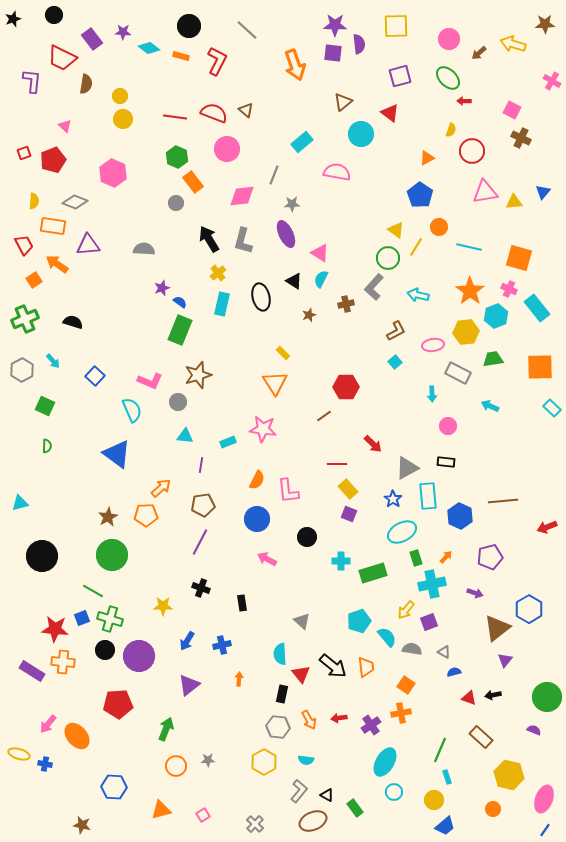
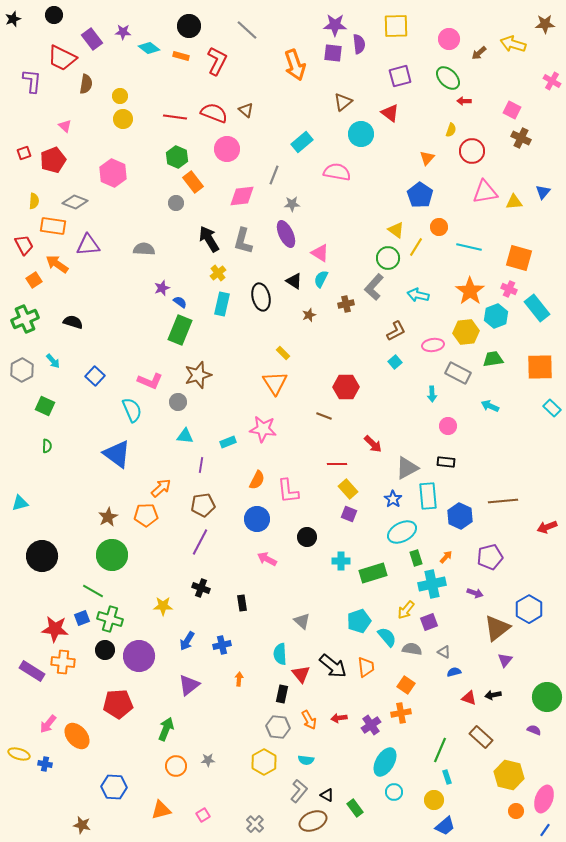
orange triangle at (427, 158): rotated 21 degrees counterclockwise
brown line at (324, 416): rotated 56 degrees clockwise
orange circle at (493, 809): moved 23 px right, 2 px down
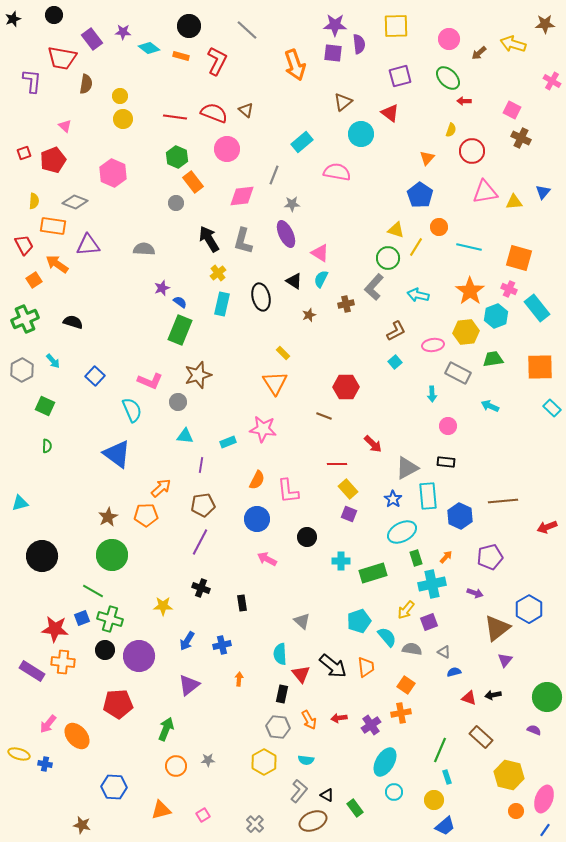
red trapezoid at (62, 58): rotated 16 degrees counterclockwise
yellow triangle at (396, 230): rotated 18 degrees counterclockwise
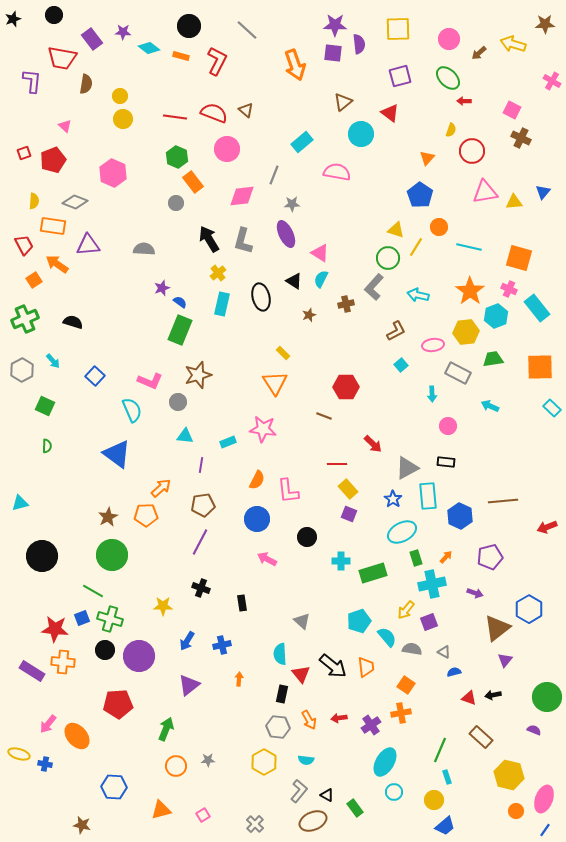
yellow square at (396, 26): moved 2 px right, 3 px down
cyan square at (395, 362): moved 6 px right, 3 px down
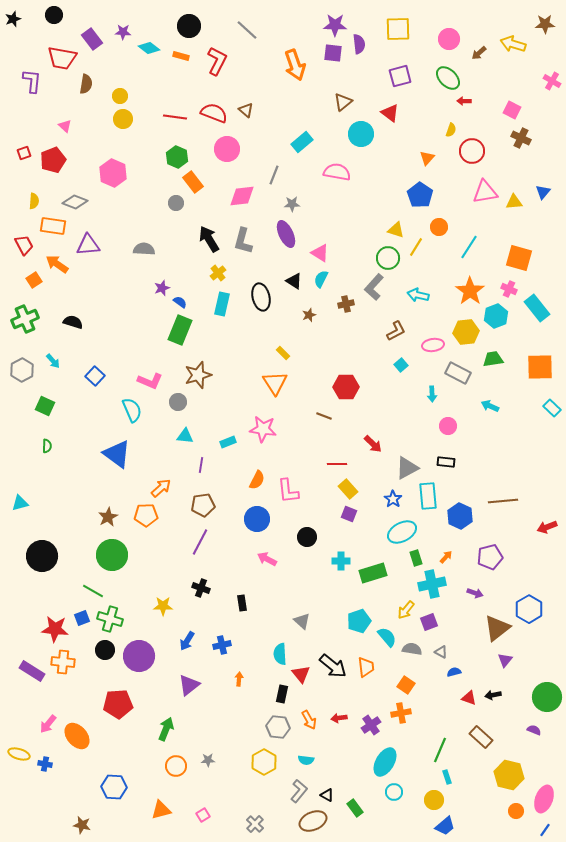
cyan line at (469, 247): rotated 70 degrees counterclockwise
gray triangle at (444, 652): moved 3 px left
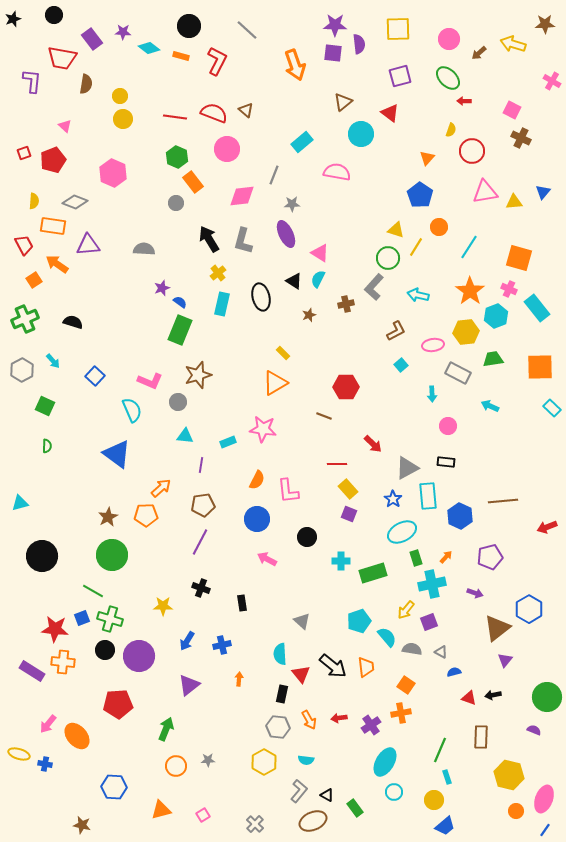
cyan semicircle at (321, 279): moved 3 px left
orange triangle at (275, 383): rotated 32 degrees clockwise
brown rectangle at (481, 737): rotated 50 degrees clockwise
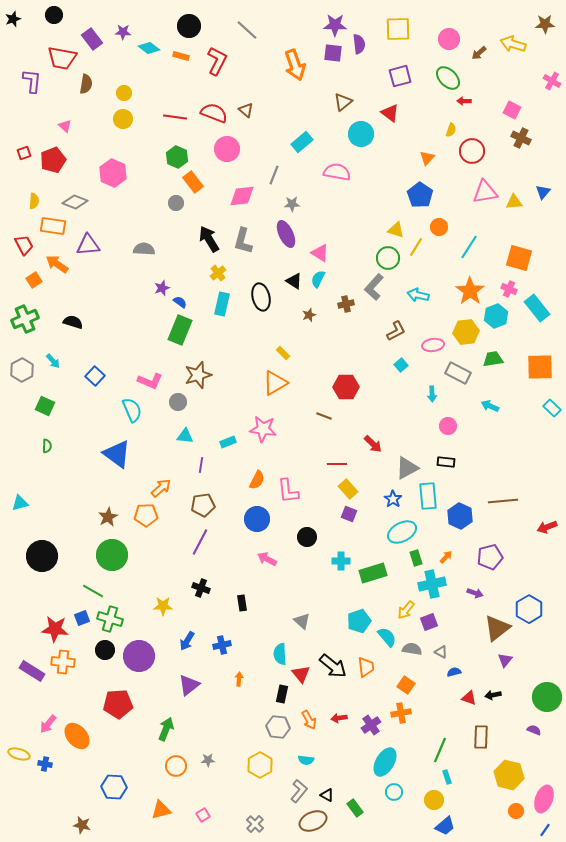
yellow circle at (120, 96): moved 4 px right, 3 px up
yellow hexagon at (264, 762): moved 4 px left, 3 px down
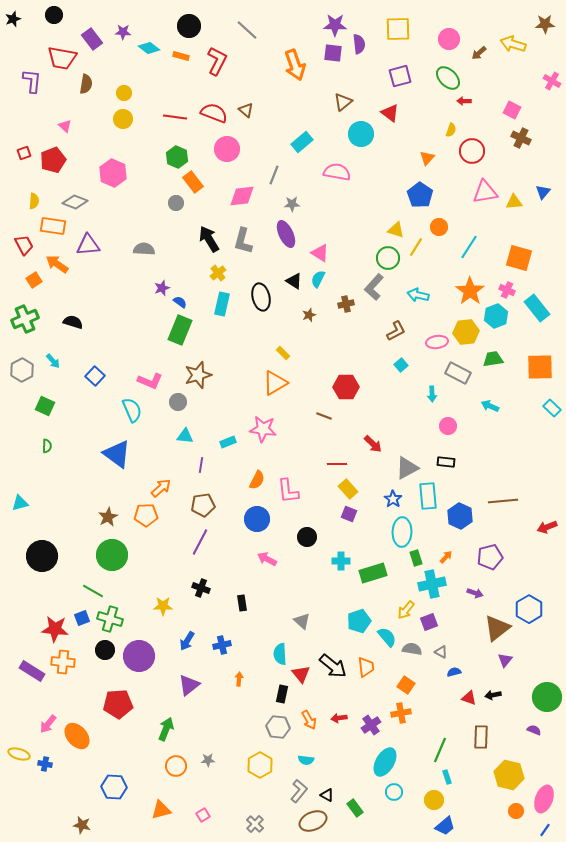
pink cross at (509, 289): moved 2 px left, 1 px down
pink ellipse at (433, 345): moved 4 px right, 3 px up
cyan ellipse at (402, 532): rotated 60 degrees counterclockwise
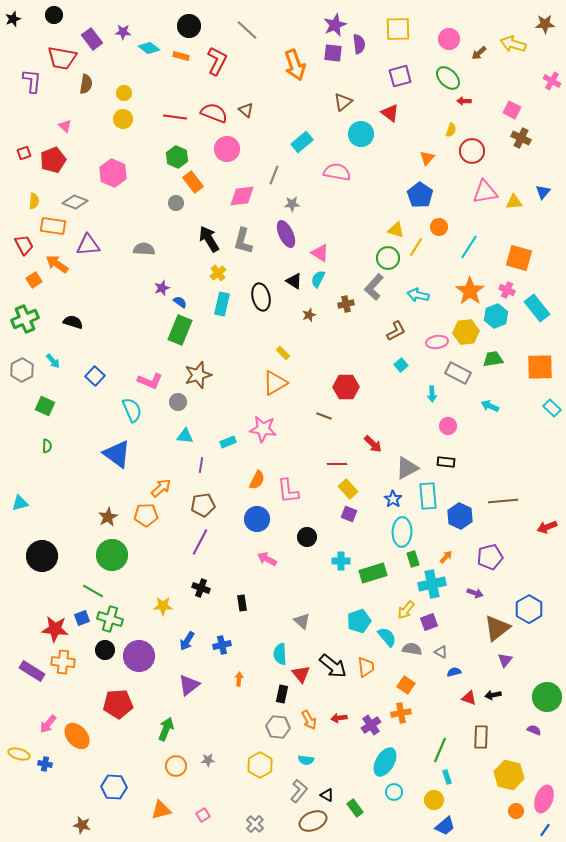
purple star at (335, 25): rotated 25 degrees counterclockwise
green rectangle at (416, 558): moved 3 px left, 1 px down
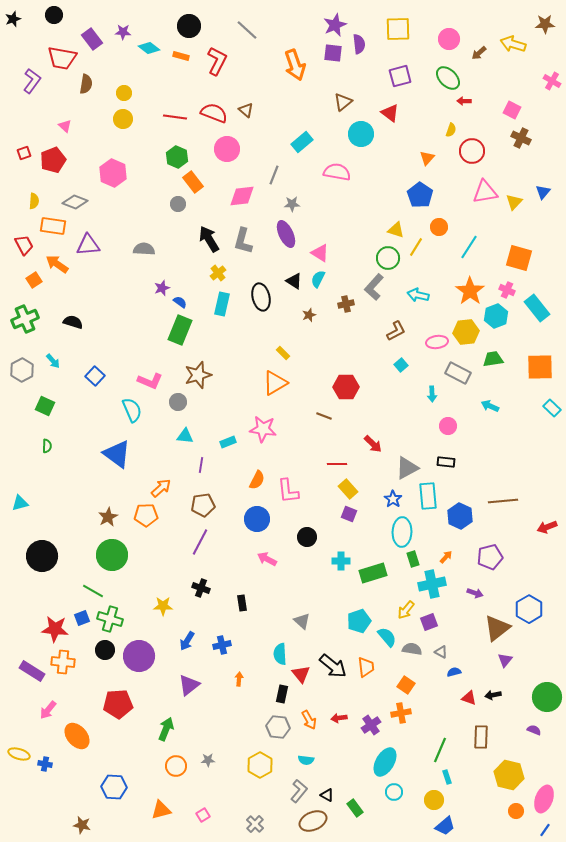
purple L-shape at (32, 81): rotated 30 degrees clockwise
yellow triangle at (514, 202): rotated 42 degrees counterclockwise
gray circle at (176, 203): moved 2 px right, 1 px down
pink arrow at (48, 724): moved 14 px up
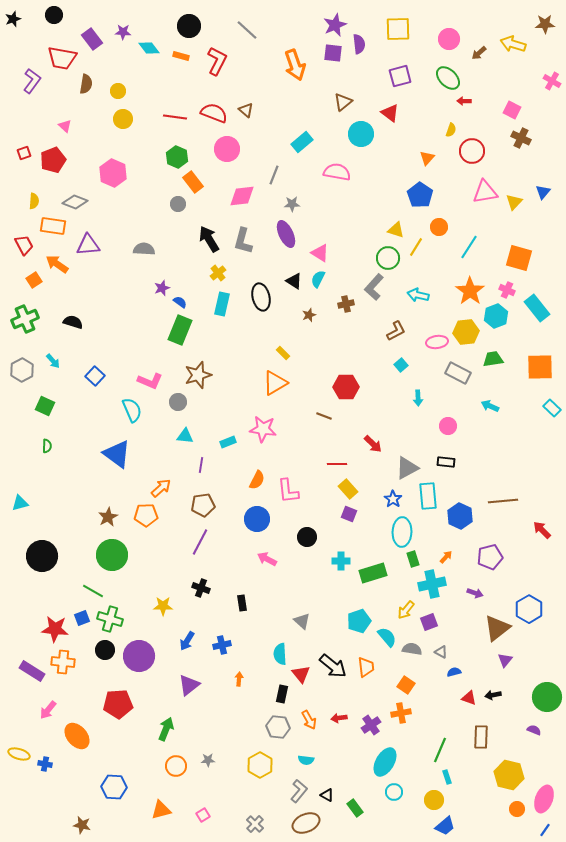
cyan diamond at (149, 48): rotated 15 degrees clockwise
yellow circle at (124, 93): moved 6 px left, 2 px up
cyan arrow at (432, 394): moved 14 px left, 4 px down
red arrow at (547, 527): moved 5 px left, 3 px down; rotated 66 degrees clockwise
orange circle at (516, 811): moved 1 px right, 2 px up
brown ellipse at (313, 821): moved 7 px left, 2 px down
